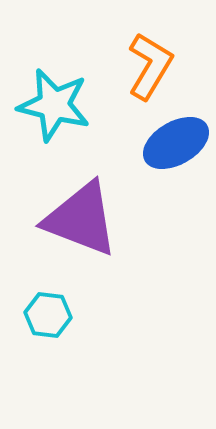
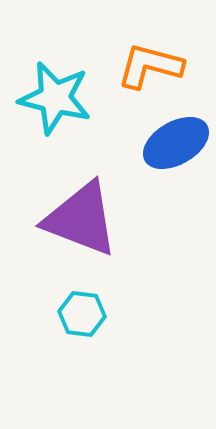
orange L-shape: rotated 106 degrees counterclockwise
cyan star: moved 1 px right, 7 px up
cyan hexagon: moved 34 px right, 1 px up
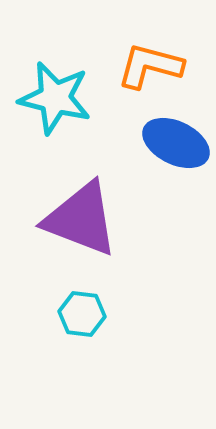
blue ellipse: rotated 56 degrees clockwise
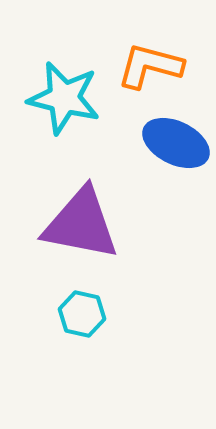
cyan star: moved 9 px right
purple triangle: moved 5 px down; rotated 10 degrees counterclockwise
cyan hexagon: rotated 6 degrees clockwise
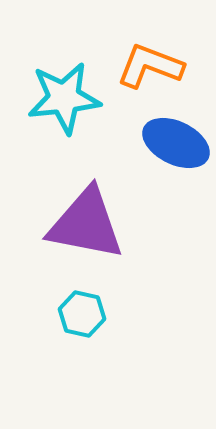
orange L-shape: rotated 6 degrees clockwise
cyan star: rotated 20 degrees counterclockwise
purple triangle: moved 5 px right
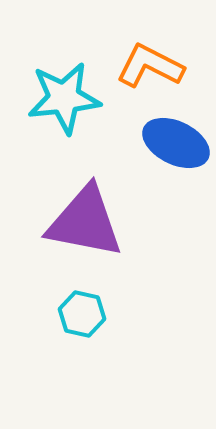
orange L-shape: rotated 6 degrees clockwise
purple triangle: moved 1 px left, 2 px up
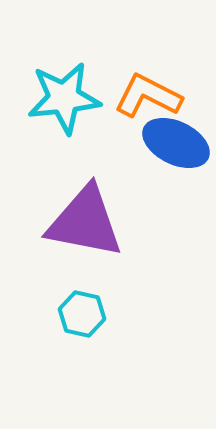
orange L-shape: moved 2 px left, 30 px down
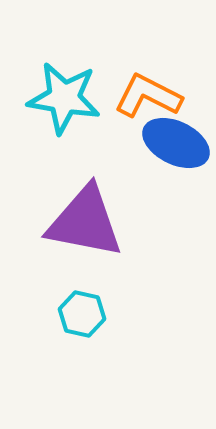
cyan star: rotated 16 degrees clockwise
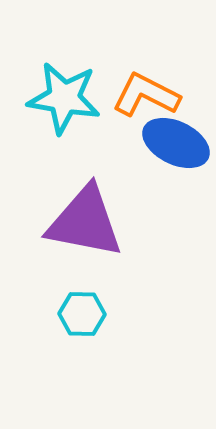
orange L-shape: moved 2 px left, 1 px up
cyan hexagon: rotated 12 degrees counterclockwise
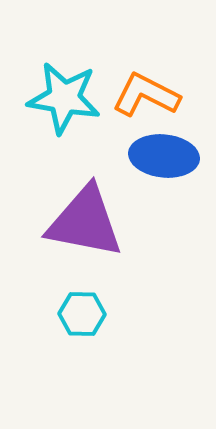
blue ellipse: moved 12 px left, 13 px down; rotated 20 degrees counterclockwise
